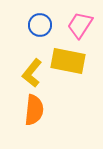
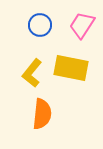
pink trapezoid: moved 2 px right
yellow rectangle: moved 3 px right, 7 px down
orange semicircle: moved 8 px right, 4 px down
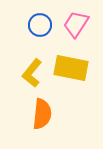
pink trapezoid: moved 6 px left, 1 px up
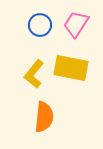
yellow L-shape: moved 2 px right, 1 px down
orange semicircle: moved 2 px right, 3 px down
